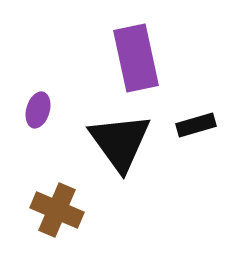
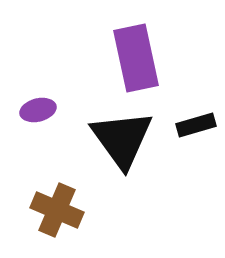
purple ellipse: rotated 60 degrees clockwise
black triangle: moved 2 px right, 3 px up
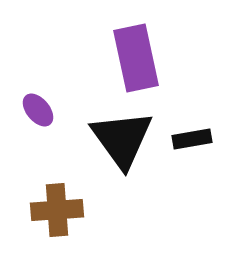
purple ellipse: rotated 64 degrees clockwise
black rectangle: moved 4 px left, 14 px down; rotated 6 degrees clockwise
brown cross: rotated 27 degrees counterclockwise
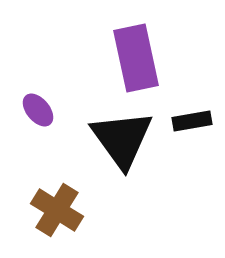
black rectangle: moved 18 px up
brown cross: rotated 36 degrees clockwise
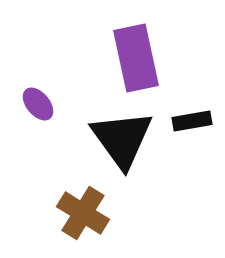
purple ellipse: moved 6 px up
brown cross: moved 26 px right, 3 px down
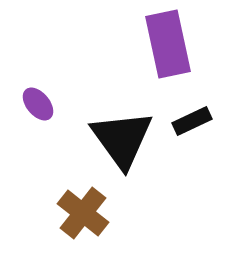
purple rectangle: moved 32 px right, 14 px up
black rectangle: rotated 15 degrees counterclockwise
brown cross: rotated 6 degrees clockwise
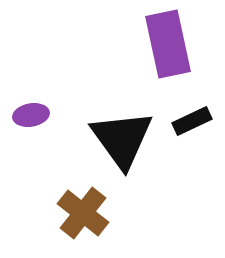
purple ellipse: moved 7 px left, 11 px down; rotated 60 degrees counterclockwise
